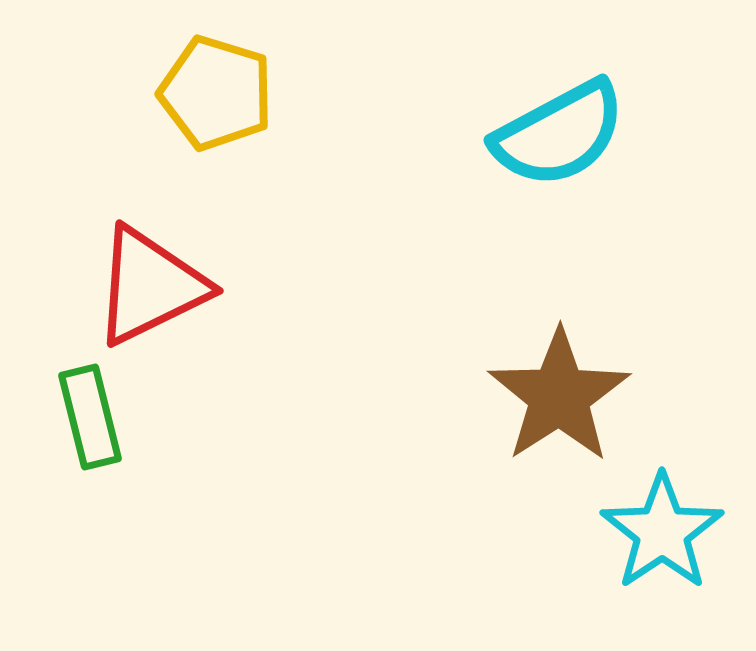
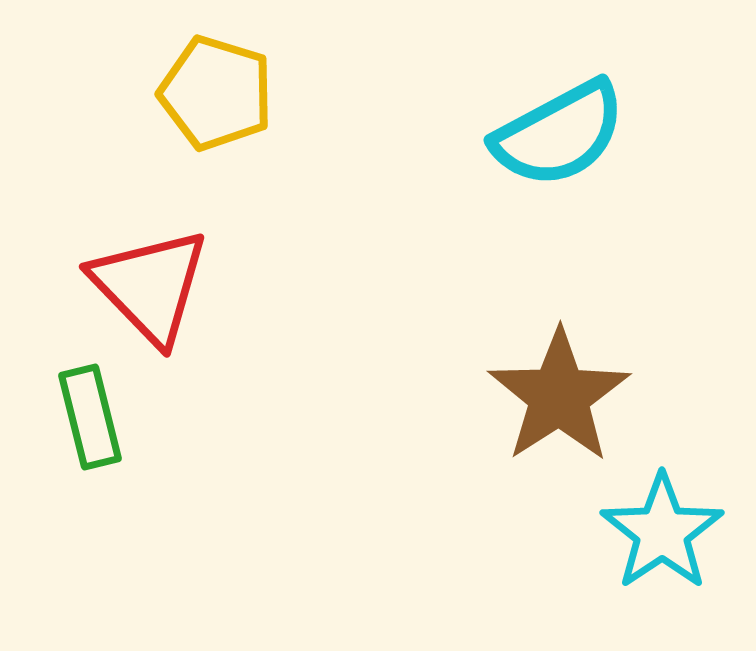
red triangle: rotated 48 degrees counterclockwise
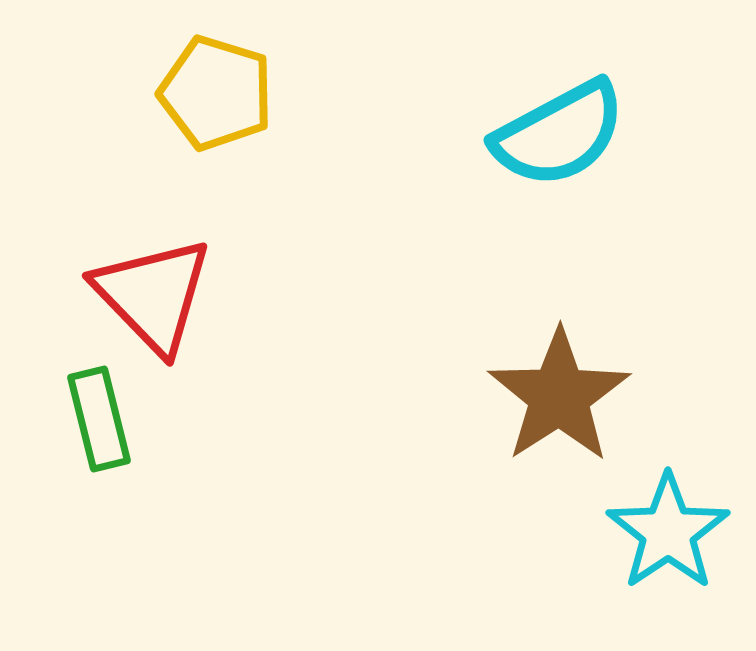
red triangle: moved 3 px right, 9 px down
green rectangle: moved 9 px right, 2 px down
cyan star: moved 6 px right
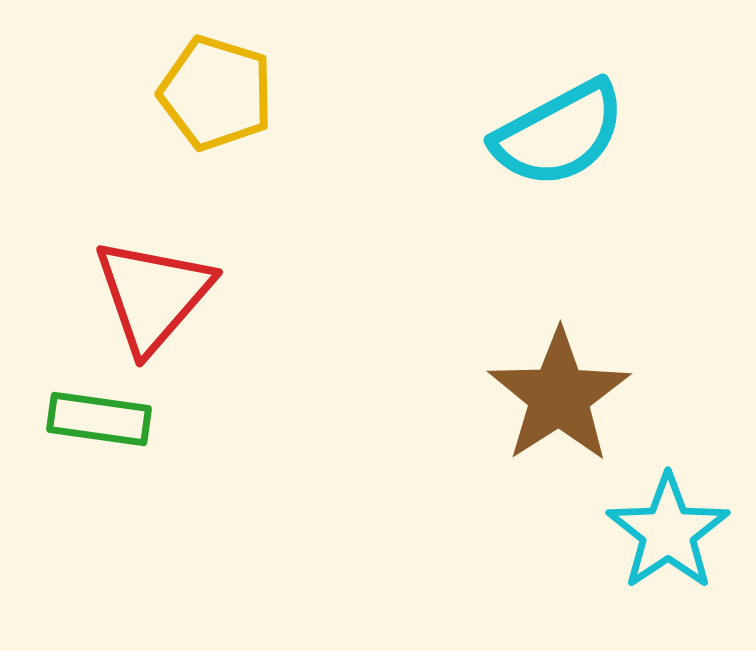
red triangle: rotated 25 degrees clockwise
green rectangle: rotated 68 degrees counterclockwise
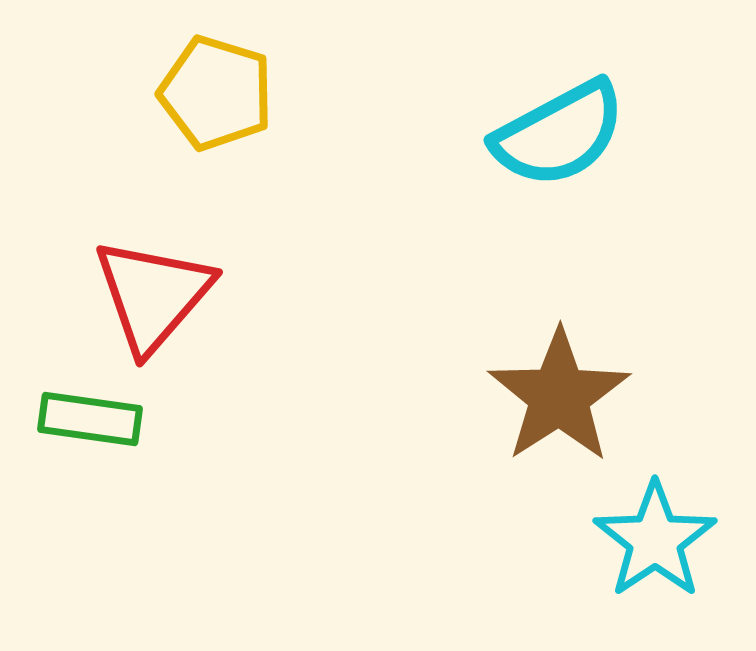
green rectangle: moved 9 px left
cyan star: moved 13 px left, 8 px down
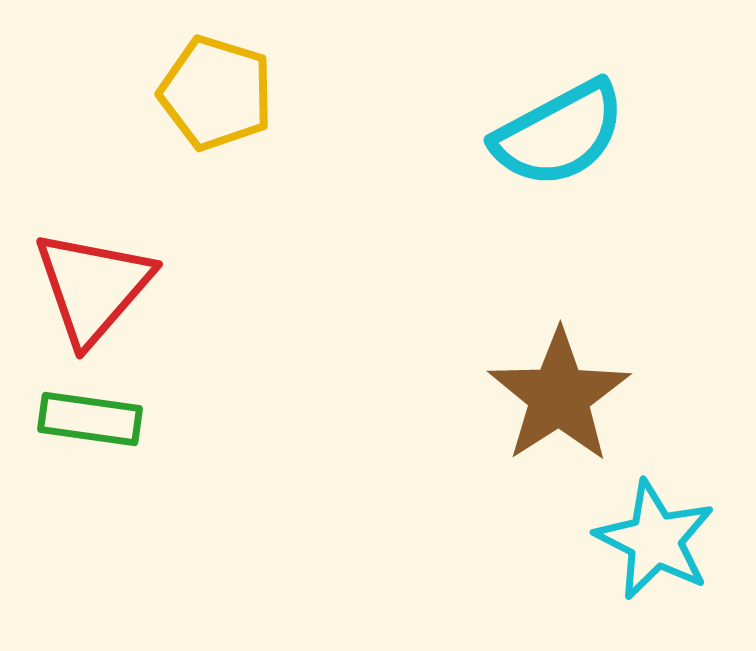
red triangle: moved 60 px left, 8 px up
cyan star: rotated 11 degrees counterclockwise
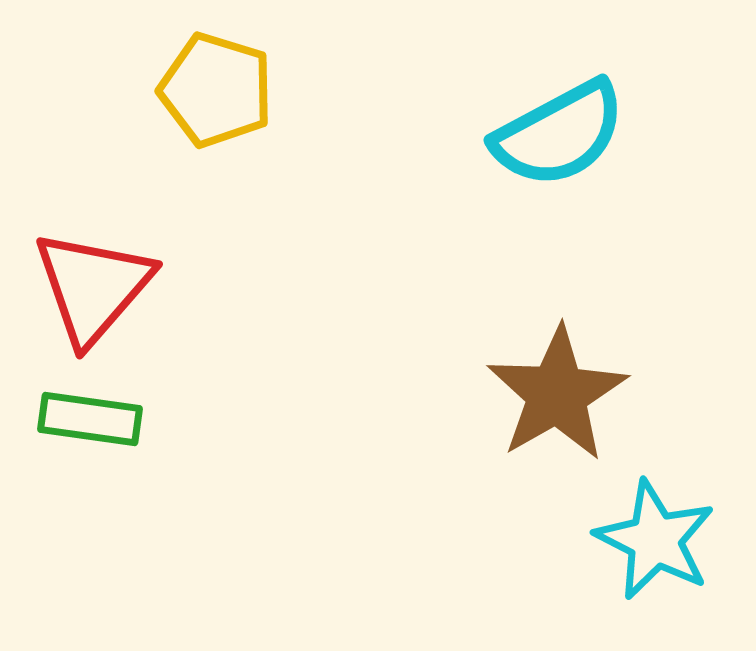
yellow pentagon: moved 3 px up
brown star: moved 2 px left, 2 px up; rotated 3 degrees clockwise
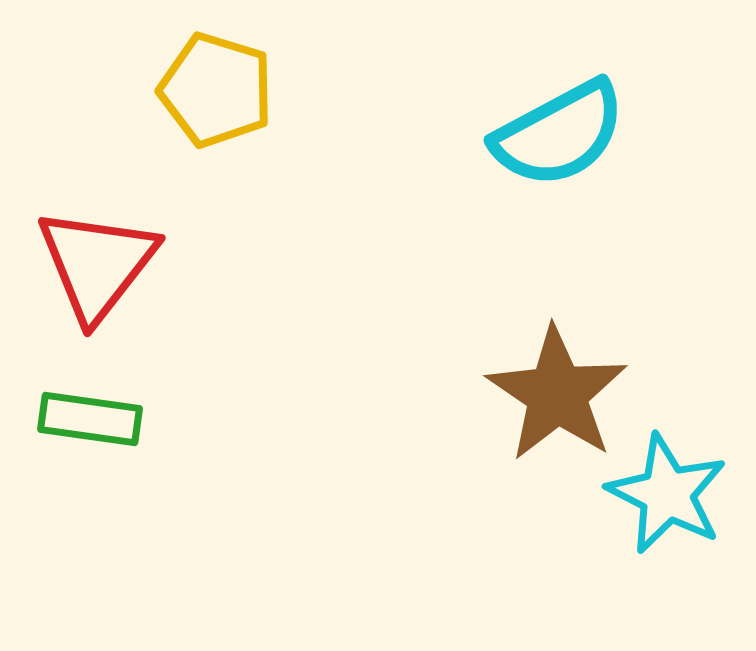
red triangle: moved 4 px right, 23 px up; rotated 3 degrees counterclockwise
brown star: rotated 8 degrees counterclockwise
cyan star: moved 12 px right, 46 px up
